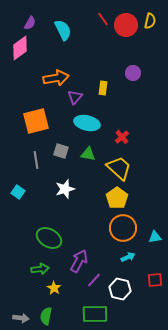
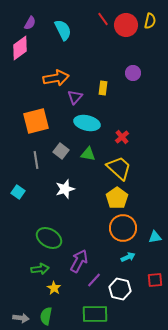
gray square: rotated 21 degrees clockwise
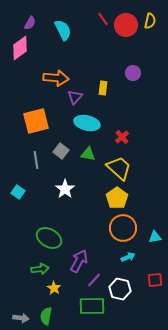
orange arrow: rotated 15 degrees clockwise
white star: rotated 18 degrees counterclockwise
green rectangle: moved 3 px left, 8 px up
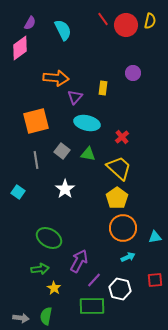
gray square: moved 1 px right
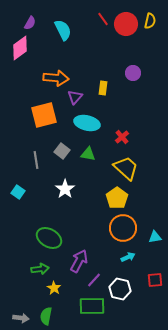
red circle: moved 1 px up
orange square: moved 8 px right, 6 px up
yellow trapezoid: moved 7 px right
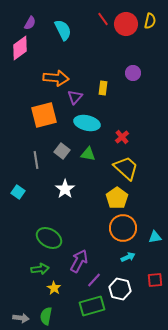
green rectangle: rotated 15 degrees counterclockwise
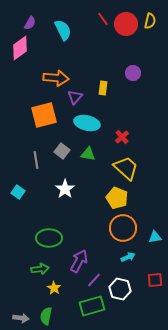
yellow pentagon: rotated 15 degrees counterclockwise
green ellipse: rotated 30 degrees counterclockwise
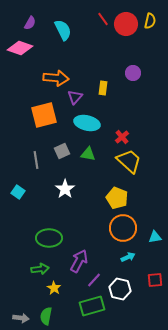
pink diamond: rotated 55 degrees clockwise
gray square: rotated 28 degrees clockwise
yellow trapezoid: moved 3 px right, 7 px up
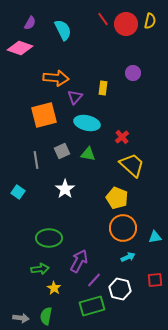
yellow trapezoid: moved 3 px right, 4 px down
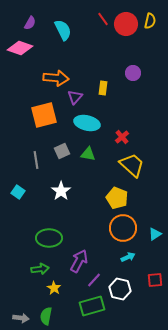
white star: moved 4 px left, 2 px down
cyan triangle: moved 3 px up; rotated 24 degrees counterclockwise
